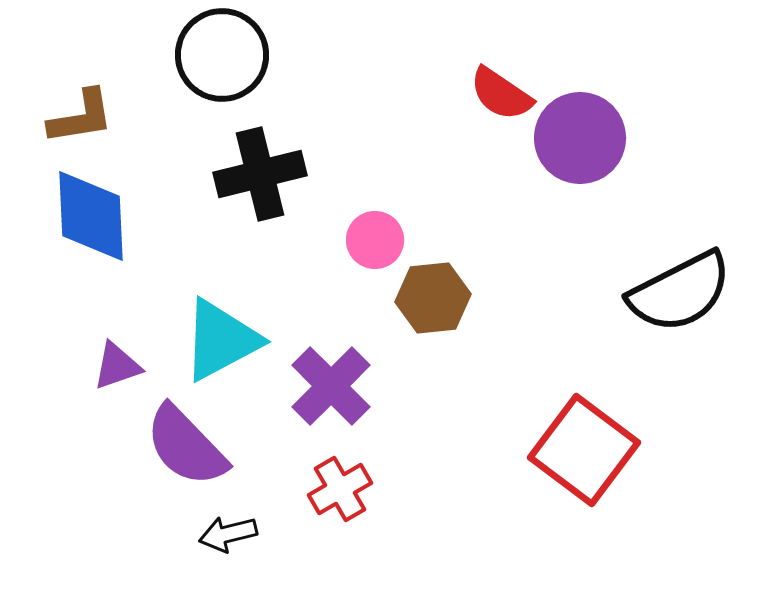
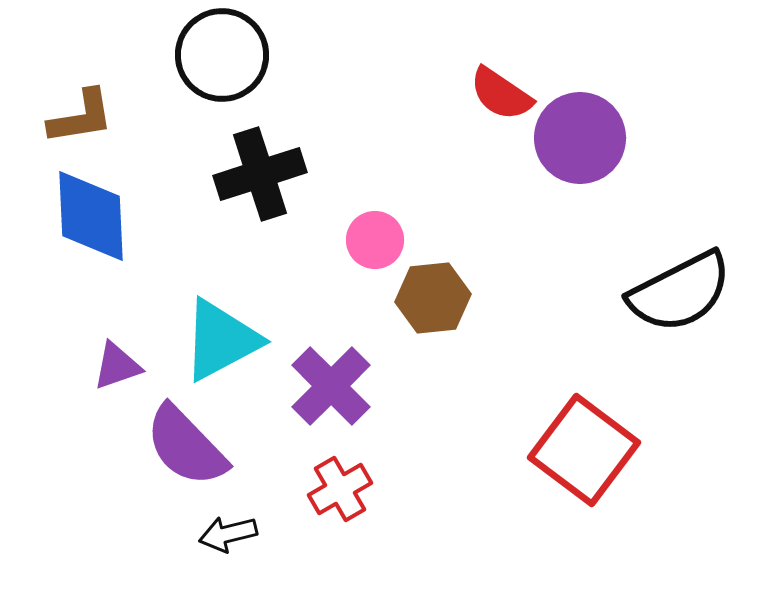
black cross: rotated 4 degrees counterclockwise
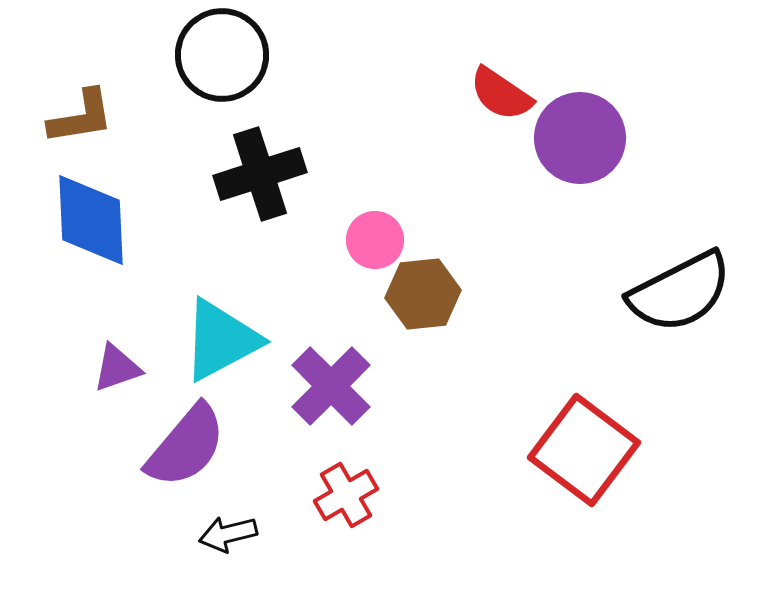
blue diamond: moved 4 px down
brown hexagon: moved 10 px left, 4 px up
purple triangle: moved 2 px down
purple semicircle: rotated 96 degrees counterclockwise
red cross: moved 6 px right, 6 px down
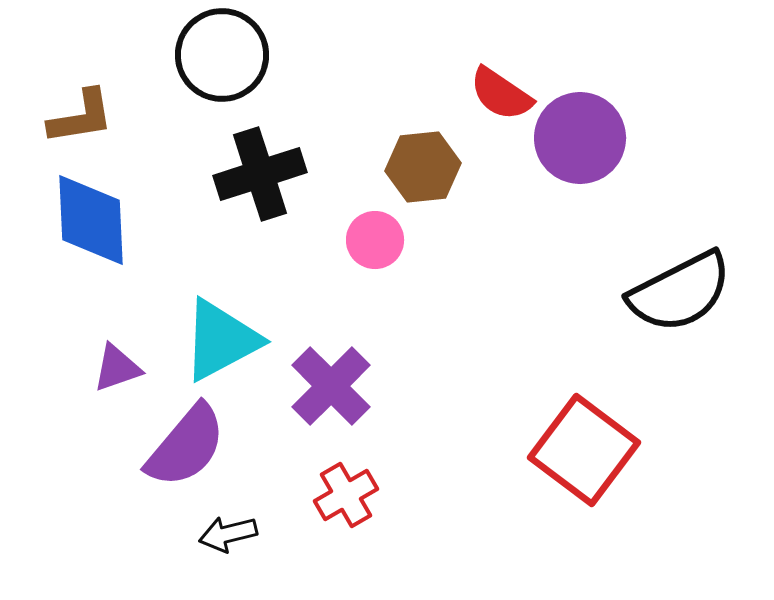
brown hexagon: moved 127 px up
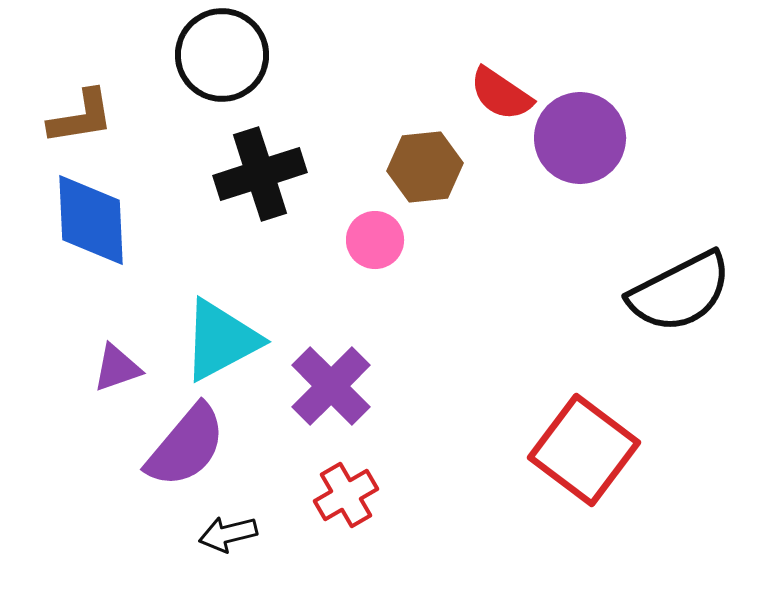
brown hexagon: moved 2 px right
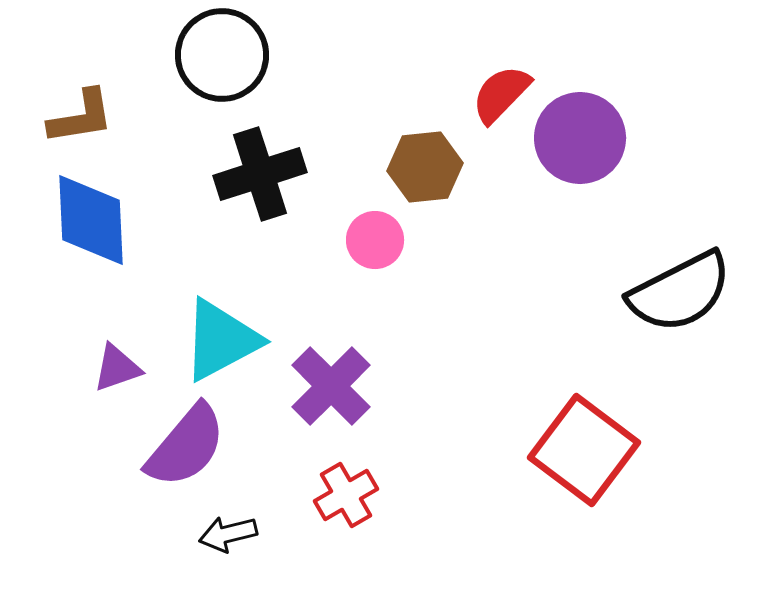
red semicircle: rotated 100 degrees clockwise
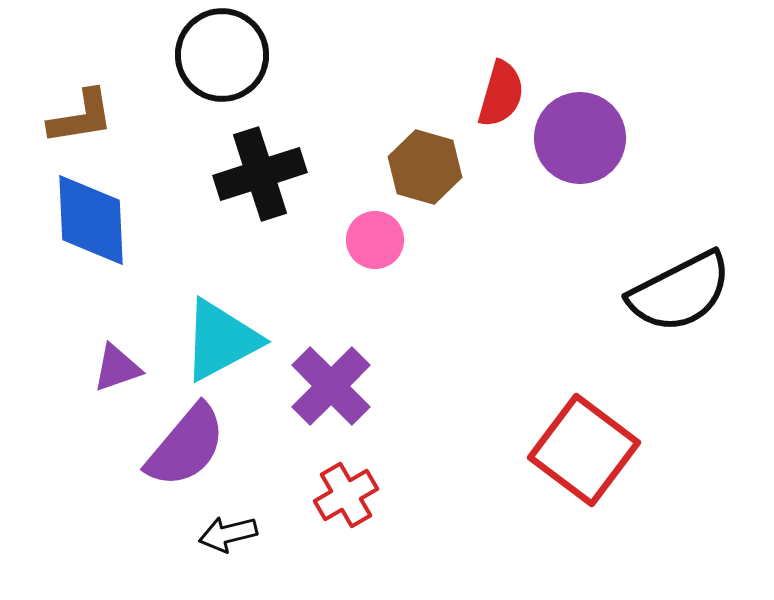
red semicircle: rotated 152 degrees clockwise
brown hexagon: rotated 22 degrees clockwise
